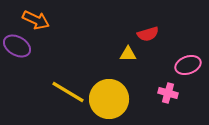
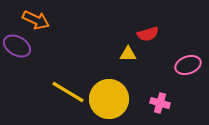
pink cross: moved 8 px left, 10 px down
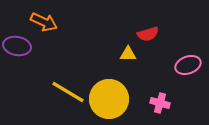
orange arrow: moved 8 px right, 2 px down
purple ellipse: rotated 20 degrees counterclockwise
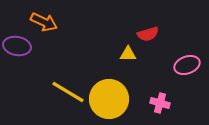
pink ellipse: moved 1 px left
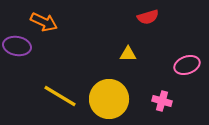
red semicircle: moved 17 px up
yellow line: moved 8 px left, 4 px down
pink cross: moved 2 px right, 2 px up
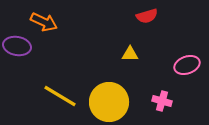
red semicircle: moved 1 px left, 1 px up
yellow triangle: moved 2 px right
yellow circle: moved 3 px down
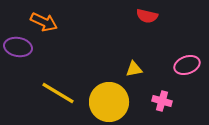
red semicircle: rotated 30 degrees clockwise
purple ellipse: moved 1 px right, 1 px down
yellow triangle: moved 4 px right, 15 px down; rotated 12 degrees counterclockwise
yellow line: moved 2 px left, 3 px up
